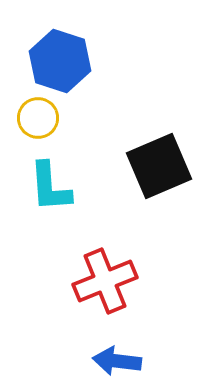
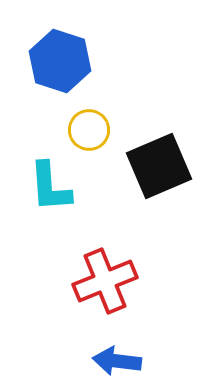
yellow circle: moved 51 px right, 12 px down
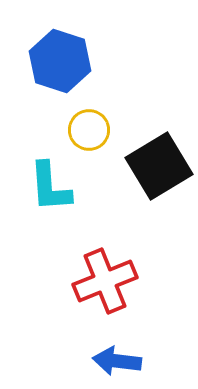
black square: rotated 8 degrees counterclockwise
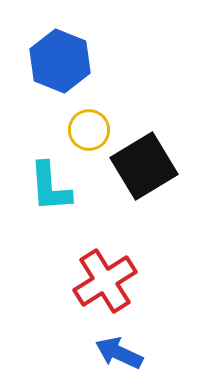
blue hexagon: rotated 4 degrees clockwise
black square: moved 15 px left
red cross: rotated 10 degrees counterclockwise
blue arrow: moved 2 px right, 8 px up; rotated 18 degrees clockwise
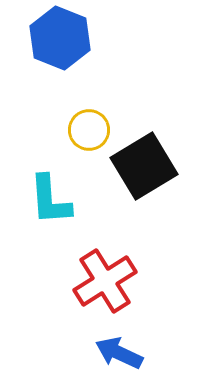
blue hexagon: moved 23 px up
cyan L-shape: moved 13 px down
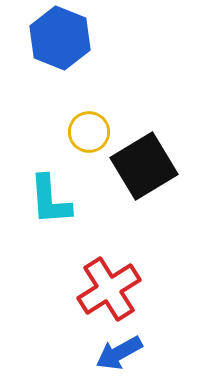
yellow circle: moved 2 px down
red cross: moved 4 px right, 8 px down
blue arrow: rotated 54 degrees counterclockwise
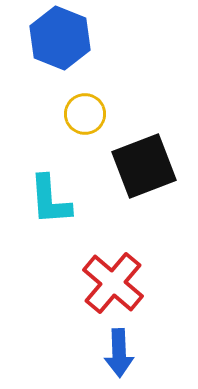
yellow circle: moved 4 px left, 18 px up
black square: rotated 10 degrees clockwise
red cross: moved 4 px right, 6 px up; rotated 18 degrees counterclockwise
blue arrow: rotated 63 degrees counterclockwise
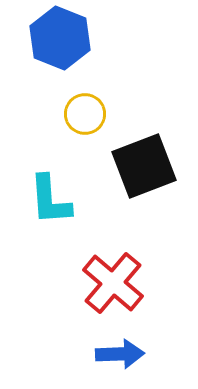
blue arrow: moved 1 px right, 1 px down; rotated 90 degrees counterclockwise
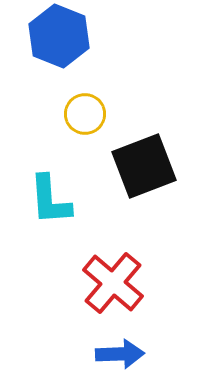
blue hexagon: moved 1 px left, 2 px up
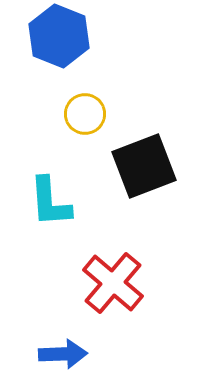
cyan L-shape: moved 2 px down
blue arrow: moved 57 px left
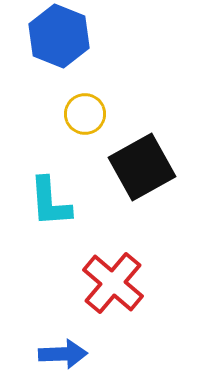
black square: moved 2 px left, 1 px down; rotated 8 degrees counterclockwise
